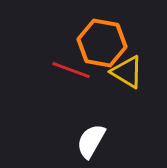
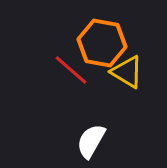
red line: rotated 21 degrees clockwise
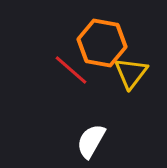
yellow triangle: moved 4 px right, 1 px down; rotated 36 degrees clockwise
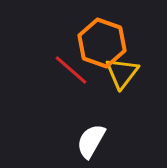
orange hexagon: rotated 9 degrees clockwise
yellow triangle: moved 9 px left
